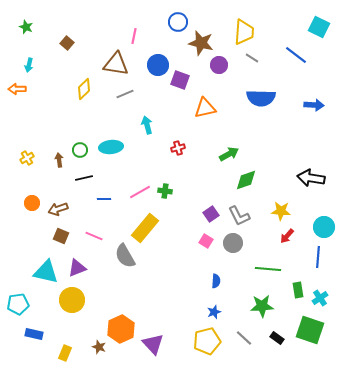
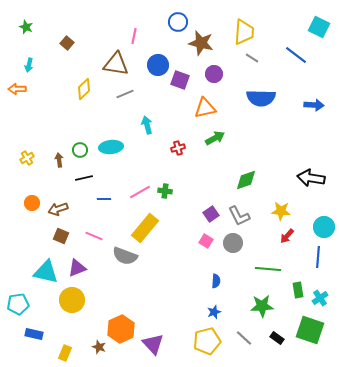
purple circle at (219, 65): moved 5 px left, 9 px down
green arrow at (229, 154): moved 14 px left, 16 px up
gray semicircle at (125, 256): rotated 40 degrees counterclockwise
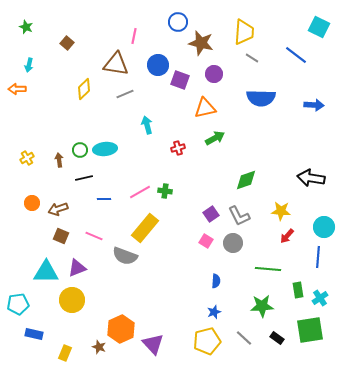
cyan ellipse at (111, 147): moved 6 px left, 2 px down
cyan triangle at (46, 272): rotated 12 degrees counterclockwise
green square at (310, 330): rotated 28 degrees counterclockwise
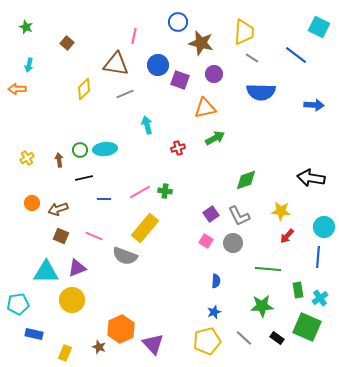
blue semicircle at (261, 98): moved 6 px up
green square at (310, 330): moved 3 px left, 3 px up; rotated 32 degrees clockwise
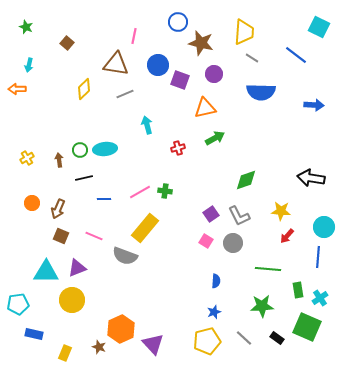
brown arrow at (58, 209): rotated 48 degrees counterclockwise
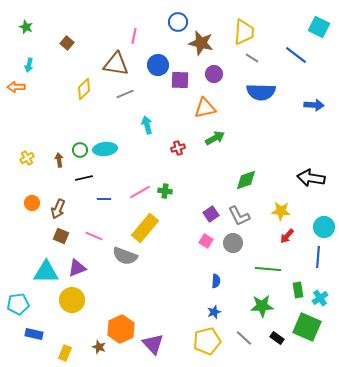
purple square at (180, 80): rotated 18 degrees counterclockwise
orange arrow at (17, 89): moved 1 px left, 2 px up
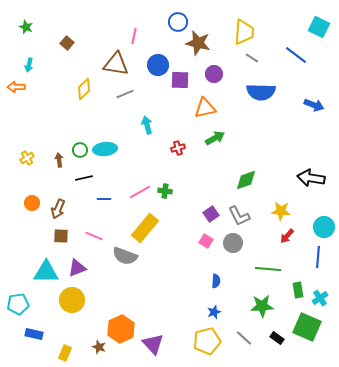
brown star at (201, 43): moved 3 px left
blue arrow at (314, 105): rotated 18 degrees clockwise
brown square at (61, 236): rotated 21 degrees counterclockwise
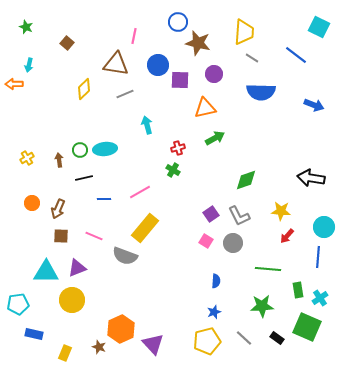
orange arrow at (16, 87): moved 2 px left, 3 px up
green cross at (165, 191): moved 8 px right, 21 px up; rotated 24 degrees clockwise
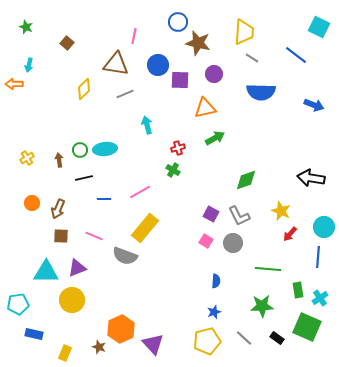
yellow star at (281, 211): rotated 18 degrees clockwise
purple square at (211, 214): rotated 28 degrees counterclockwise
red arrow at (287, 236): moved 3 px right, 2 px up
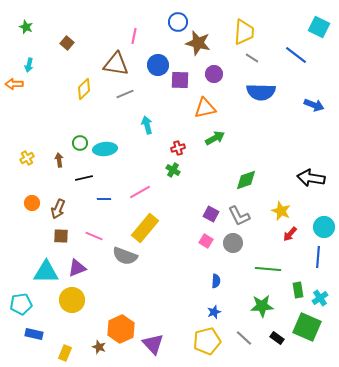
green circle at (80, 150): moved 7 px up
cyan pentagon at (18, 304): moved 3 px right
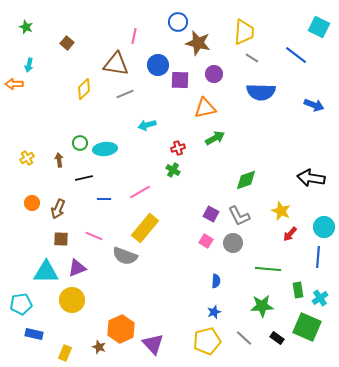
cyan arrow at (147, 125): rotated 90 degrees counterclockwise
brown square at (61, 236): moved 3 px down
